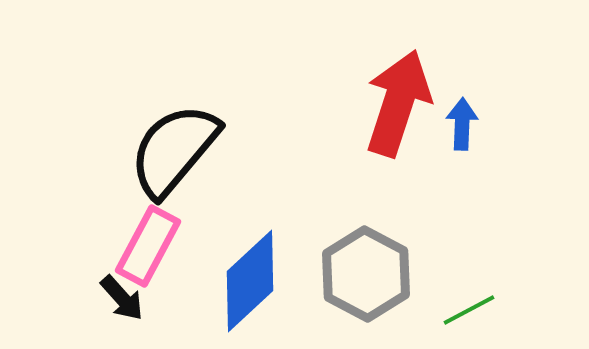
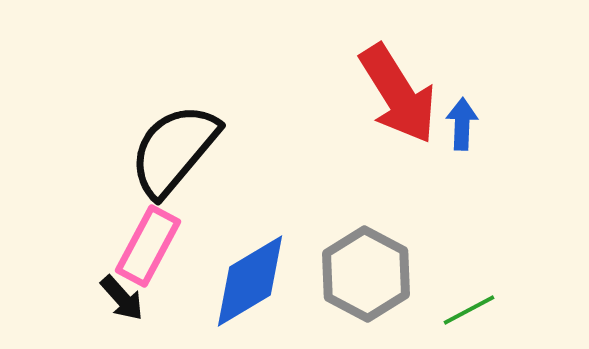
red arrow: moved 9 px up; rotated 130 degrees clockwise
blue diamond: rotated 12 degrees clockwise
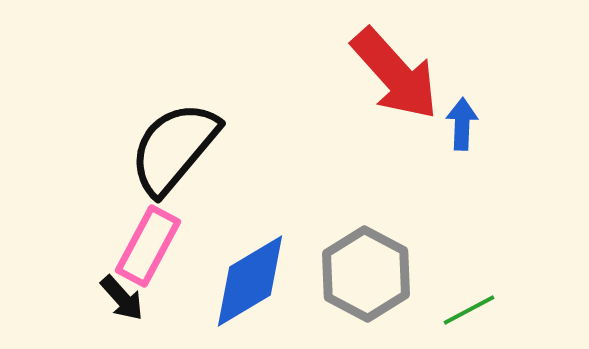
red arrow: moved 3 px left, 20 px up; rotated 10 degrees counterclockwise
black semicircle: moved 2 px up
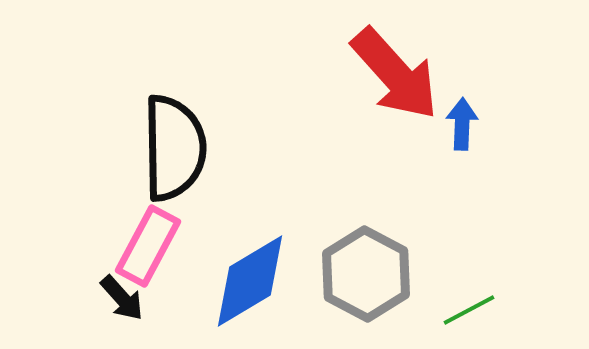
black semicircle: rotated 139 degrees clockwise
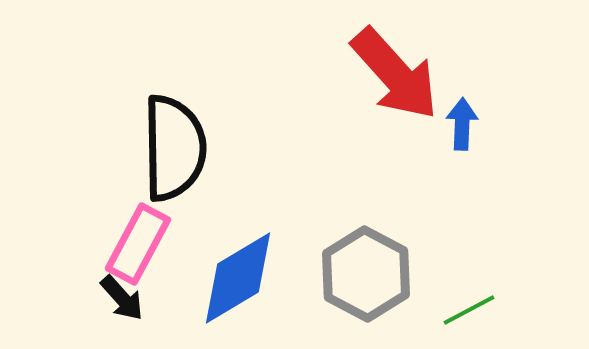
pink rectangle: moved 10 px left, 2 px up
blue diamond: moved 12 px left, 3 px up
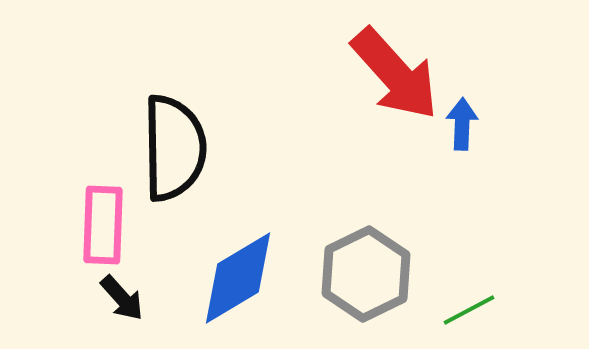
pink rectangle: moved 35 px left, 19 px up; rotated 26 degrees counterclockwise
gray hexagon: rotated 6 degrees clockwise
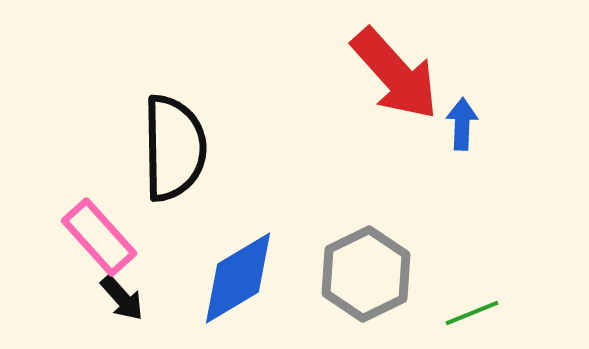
pink rectangle: moved 4 px left, 12 px down; rotated 44 degrees counterclockwise
green line: moved 3 px right, 3 px down; rotated 6 degrees clockwise
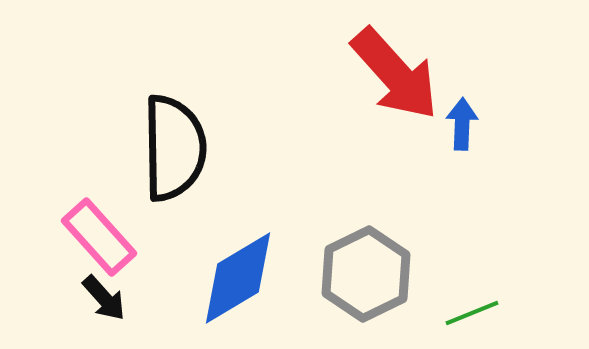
black arrow: moved 18 px left
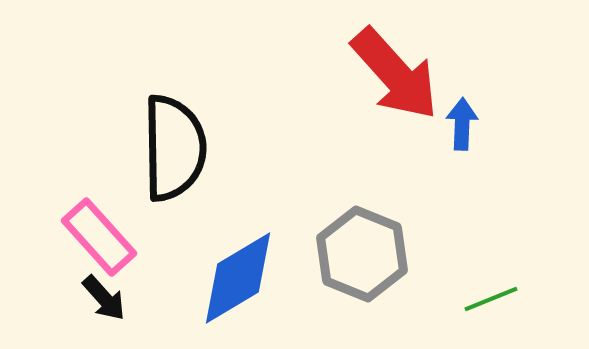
gray hexagon: moved 4 px left, 20 px up; rotated 12 degrees counterclockwise
green line: moved 19 px right, 14 px up
